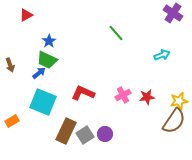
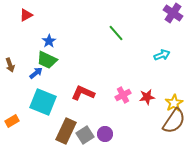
blue arrow: moved 3 px left
yellow star: moved 5 px left, 2 px down; rotated 18 degrees counterclockwise
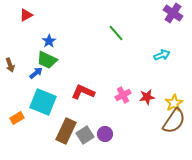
red L-shape: moved 1 px up
orange rectangle: moved 5 px right, 3 px up
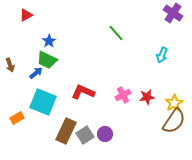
cyan arrow: rotated 133 degrees clockwise
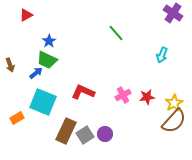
brown semicircle: rotated 8 degrees clockwise
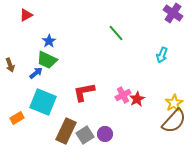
red L-shape: moved 1 px right; rotated 35 degrees counterclockwise
red star: moved 10 px left, 2 px down; rotated 21 degrees counterclockwise
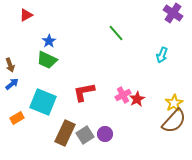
blue arrow: moved 24 px left, 11 px down
brown rectangle: moved 1 px left, 2 px down
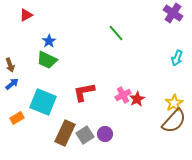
cyan arrow: moved 15 px right, 3 px down
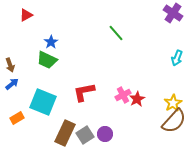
blue star: moved 2 px right, 1 px down
yellow star: moved 1 px left
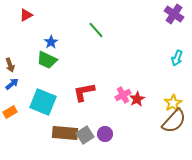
purple cross: moved 1 px right, 1 px down
green line: moved 20 px left, 3 px up
orange rectangle: moved 7 px left, 6 px up
brown rectangle: rotated 70 degrees clockwise
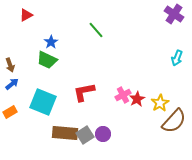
yellow star: moved 13 px left
purple circle: moved 2 px left
